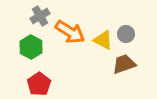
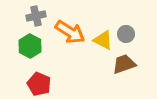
gray cross: moved 4 px left; rotated 18 degrees clockwise
green hexagon: moved 1 px left, 1 px up
red pentagon: rotated 15 degrees counterclockwise
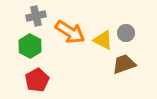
gray circle: moved 1 px up
red pentagon: moved 2 px left, 4 px up; rotated 20 degrees clockwise
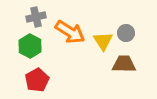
gray cross: moved 1 px down
yellow triangle: moved 1 px down; rotated 30 degrees clockwise
brown trapezoid: rotated 20 degrees clockwise
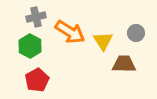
gray circle: moved 10 px right
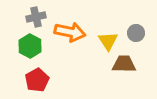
orange arrow: rotated 20 degrees counterclockwise
yellow triangle: moved 5 px right
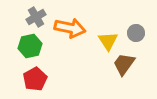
gray cross: rotated 18 degrees counterclockwise
orange arrow: moved 4 px up
green hexagon: rotated 20 degrees clockwise
brown trapezoid: rotated 55 degrees counterclockwise
red pentagon: moved 2 px left, 1 px up
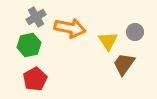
gray circle: moved 1 px left, 1 px up
green hexagon: moved 1 px left, 1 px up
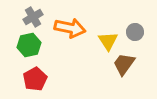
gray cross: moved 3 px left
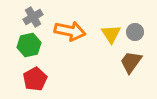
orange arrow: moved 3 px down
yellow triangle: moved 3 px right, 7 px up
brown trapezoid: moved 7 px right, 2 px up
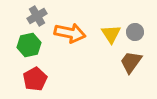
gray cross: moved 4 px right, 1 px up
orange arrow: moved 2 px down
